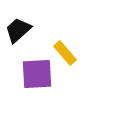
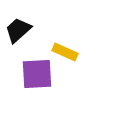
yellow rectangle: moved 1 px up; rotated 25 degrees counterclockwise
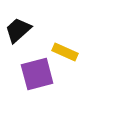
purple square: rotated 12 degrees counterclockwise
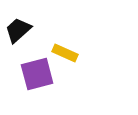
yellow rectangle: moved 1 px down
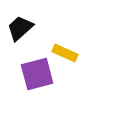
black trapezoid: moved 2 px right, 2 px up
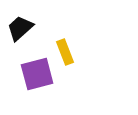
yellow rectangle: moved 1 px up; rotated 45 degrees clockwise
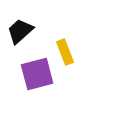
black trapezoid: moved 3 px down
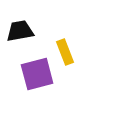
black trapezoid: rotated 32 degrees clockwise
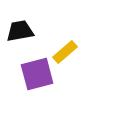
yellow rectangle: rotated 70 degrees clockwise
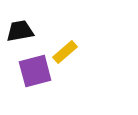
purple square: moved 2 px left, 3 px up
